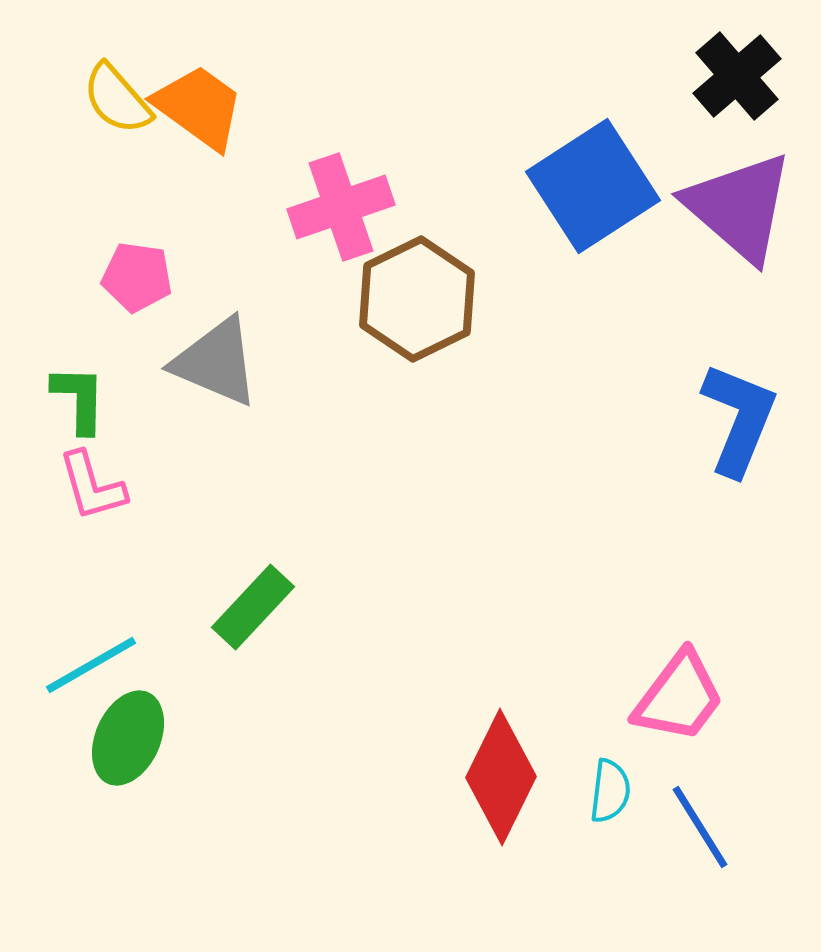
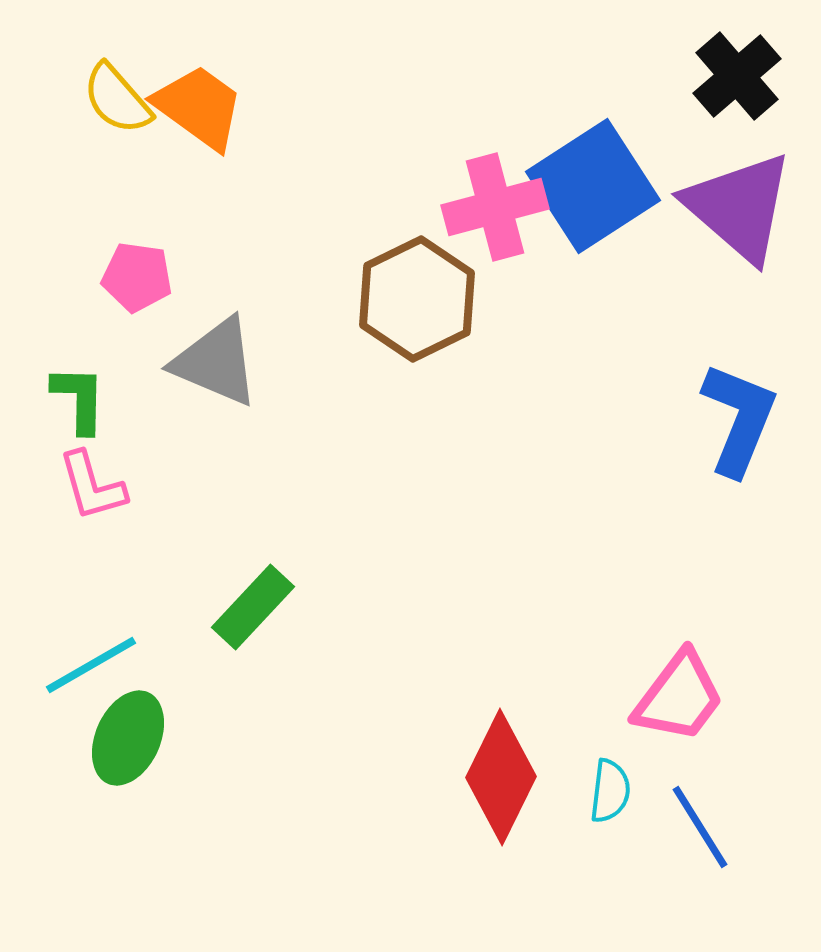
pink cross: moved 154 px right; rotated 4 degrees clockwise
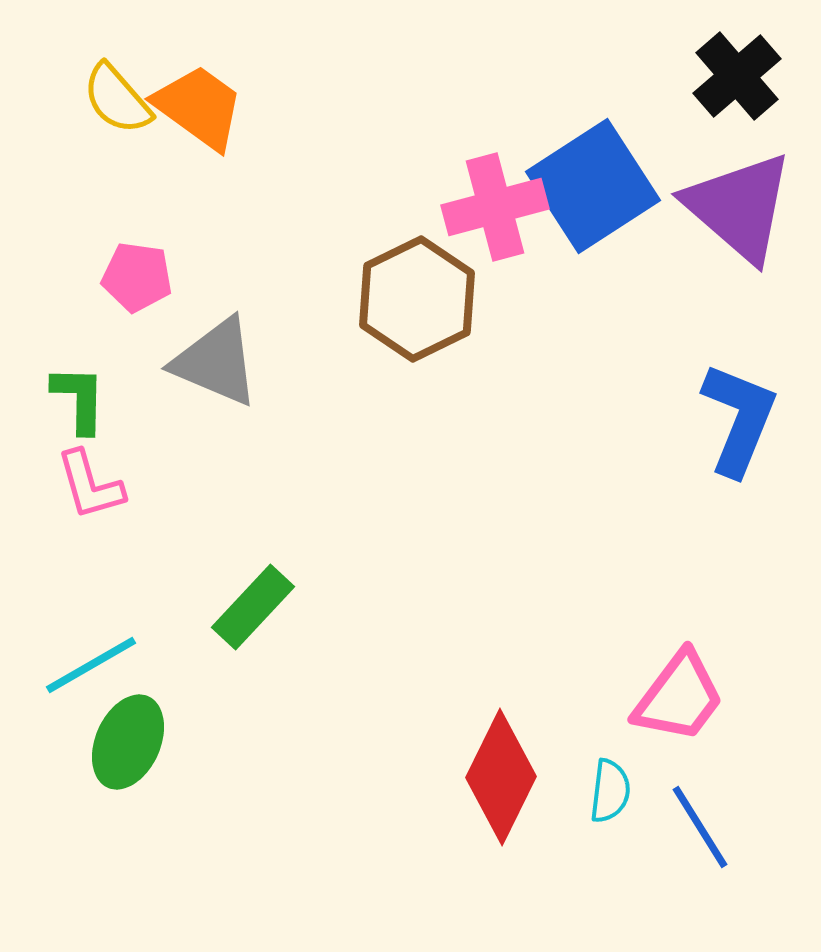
pink L-shape: moved 2 px left, 1 px up
green ellipse: moved 4 px down
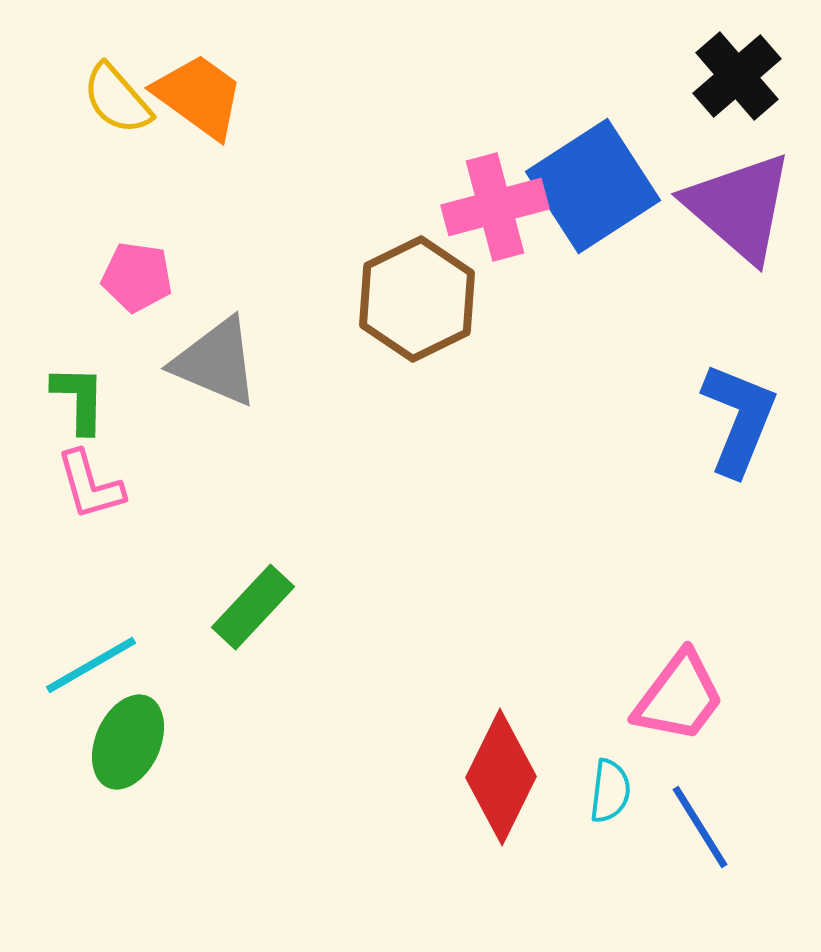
orange trapezoid: moved 11 px up
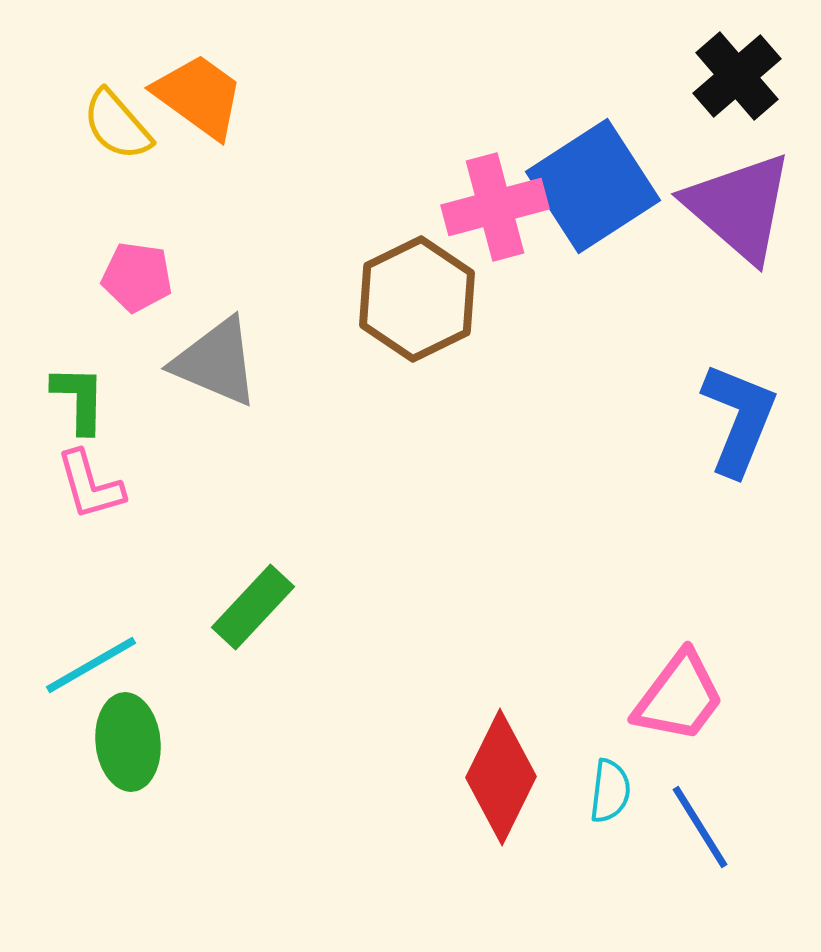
yellow semicircle: moved 26 px down
green ellipse: rotated 30 degrees counterclockwise
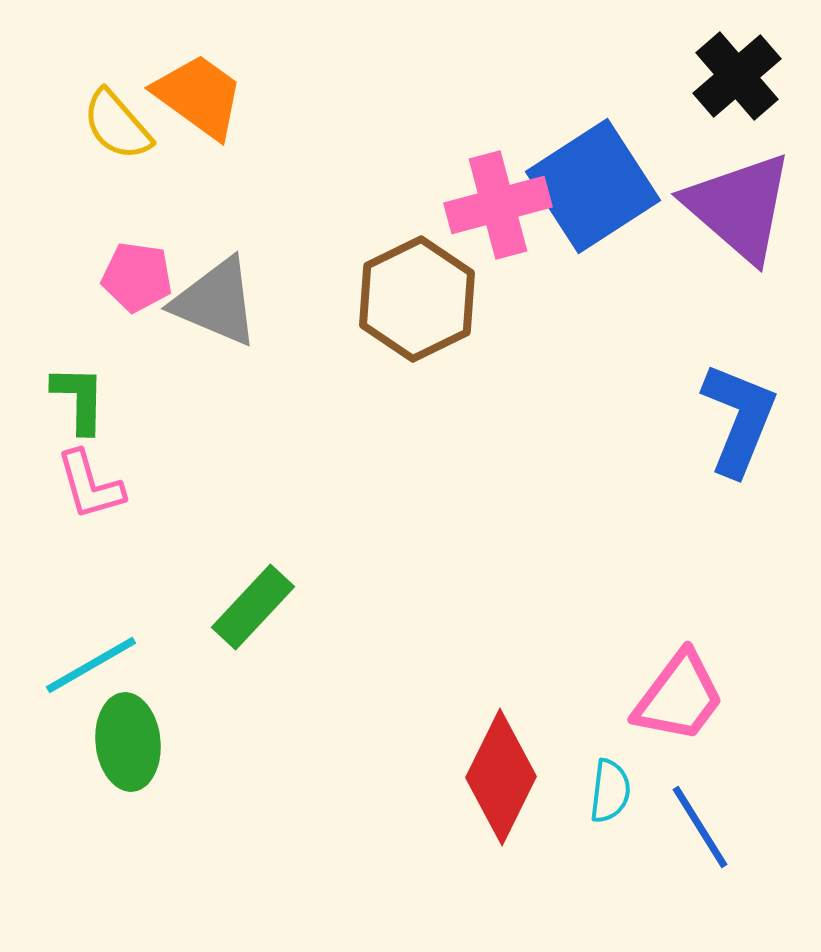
pink cross: moved 3 px right, 2 px up
gray triangle: moved 60 px up
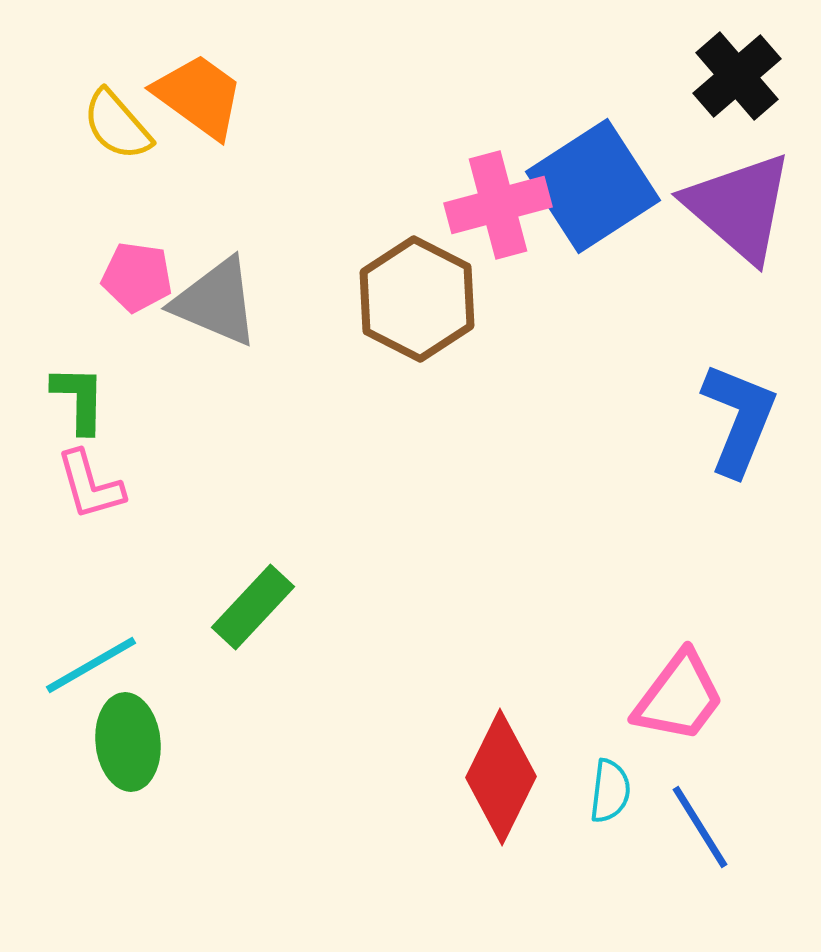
brown hexagon: rotated 7 degrees counterclockwise
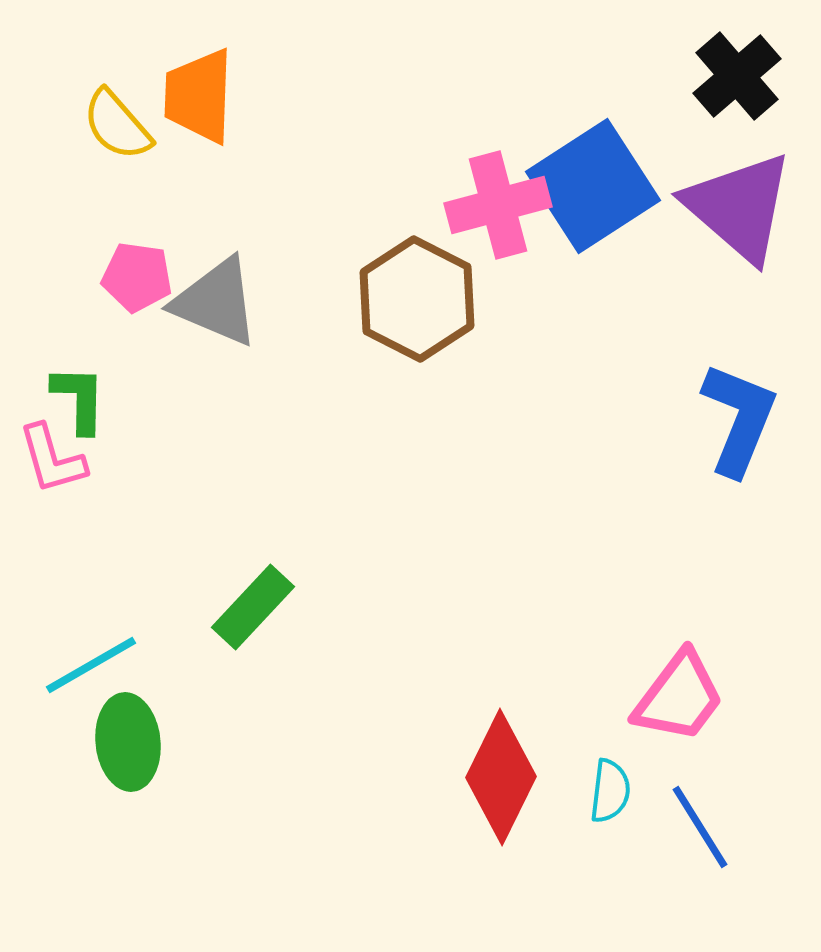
orange trapezoid: rotated 124 degrees counterclockwise
pink L-shape: moved 38 px left, 26 px up
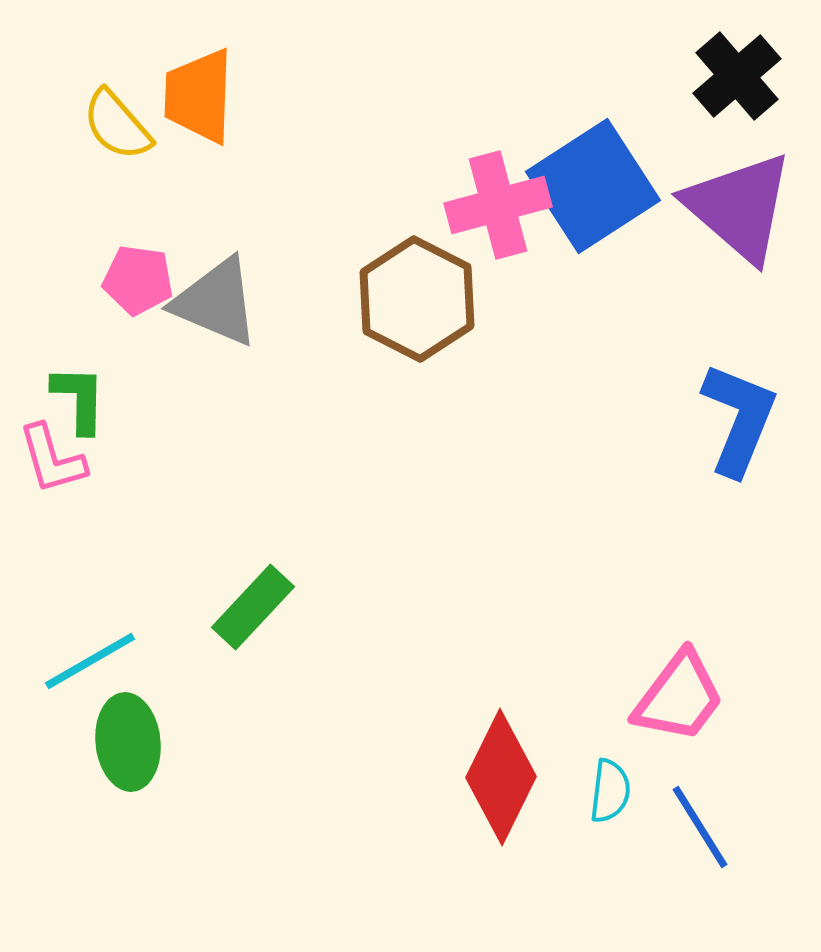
pink pentagon: moved 1 px right, 3 px down
cyan line: moved 1 px left, 4 px up
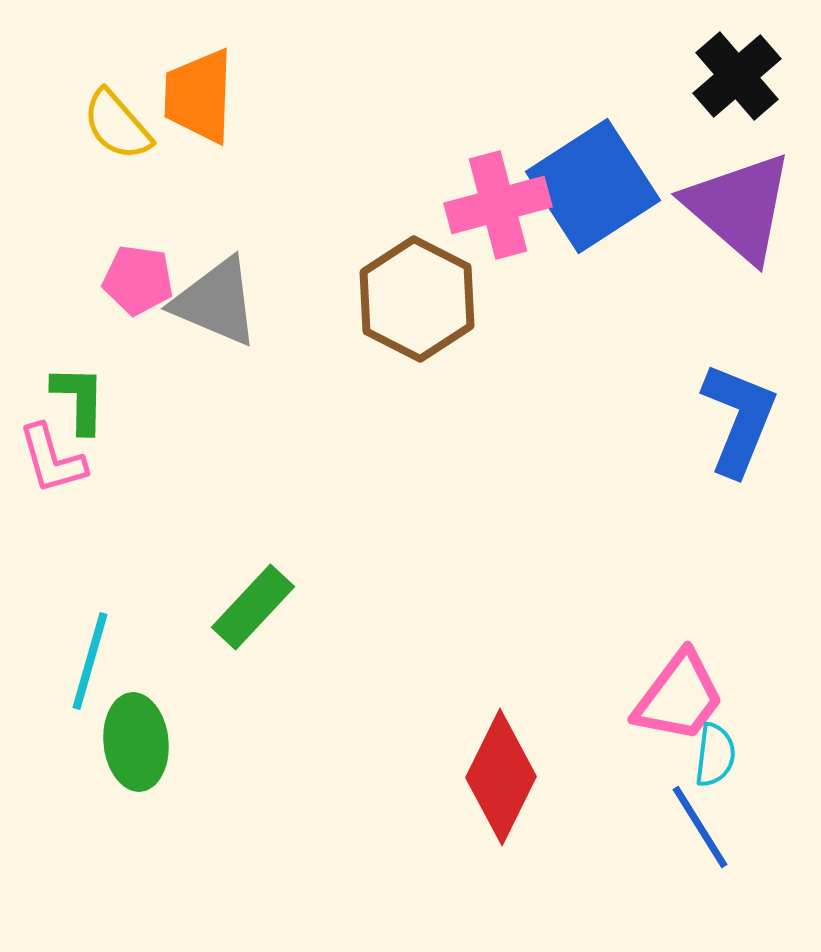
cyan line: rotated 44 degrees counterclockwise
green ellipse: moved 8 px right
cyan semicircle: moved 105 px right, 36 px up
